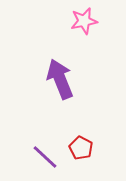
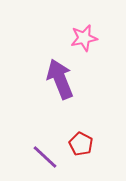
pink star: moved 17 px down
red pentagon: moved 4 px up
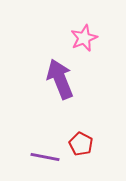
pink star: rotated 12 degrees counterclockwise
purple line: rotated 32 degrees counterclockwise
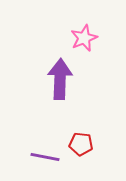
purple arrow: rotated 24 degrees clockwise
red pentagon: rotated 20 degrees counterclockwise
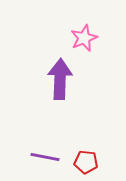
red pentagon: moved 5 px right, 18 px down
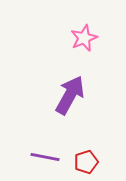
purple arrow: moved 10 px right, 16 px down; rotated 27 degrees clockwise
red pentagon: rotated 25 degrees counterclockwise
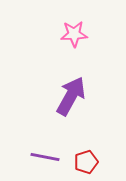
pink star: moved 10 px left, 4 px up; rotated 20 degrees clockwise
purple arrow: moved 1 px right, 1 px down
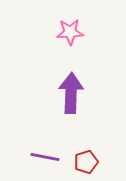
pink star: moved 4 px left, 2 px up
purple arrow: moved 3 px up; rotated 27 degrees counterclockwise
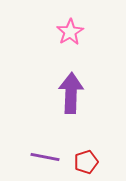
pink star: rotated 28 degrees counterclockwise
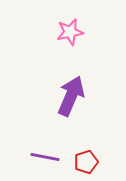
pink star: rotated 20 degrees clockwise
purple arrow: moved 3 px down; rotated 21 degrees clockwise
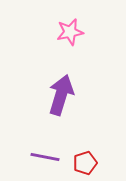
purple arrow: moved 10 px left, 1 px up; rotated 6 degrees counterclockwise
red pentagon: moved 1 px left, 1 px down
